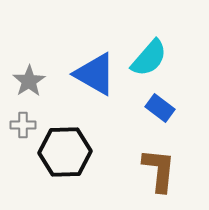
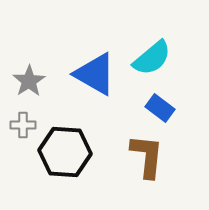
cyan semicircle: moved 3 px right; rotated 9 degrees clockwise
black hexagon: rotated 6 degrees clockwise
brown L-shape: moved 12 px left, 14 px up
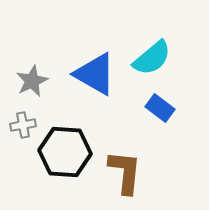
gray star: moved 3 px right; rotated 8 degrees clockwise
gray cross: rotated 10 degrees counterclockwise
brown L-shape: moved 22 px left, 16 px down
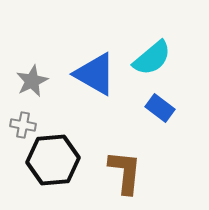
gray cross: rotated 20 degrees clockwise
black hexagon: moved 12 px left, 8 px down; rotated 9 degrees counterclockwise
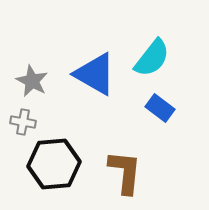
cyan semicircle: rotated 12 degrees counterclockwise
gray star: rotated 20 degrees counterclockwise
gray cross: moved 3 px up
black hexagon: moved 1 px right, 4 px down
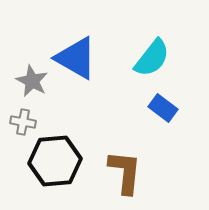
blue triangle: moved 19 px left, 16 px up
blue rectangle: moved 3 px right
black hexagon: moved 1 px right, 3 px up
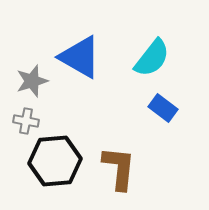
blue triangle: moved 4 px right, 1 px up
gray star: rotated 28 degrees clockwise
gray cross: moved 3 px right, 1 px up
brown L-shape: moved 6 px left, 4 px up
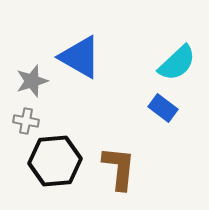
cyan semicircle: moved 25 px right, 5 px down; rotated 9 degrees clockwise
